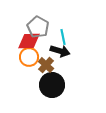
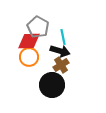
brown cross: moved 15 px right; rotated 14 degrees clockwise
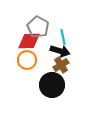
orange circle: moved 2 px left, 3 px down
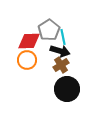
gray pentagon: moved 11 px right, 3 px down; rotated 10 degrees clockwise
black circle: moved 15 px right, 4 px down
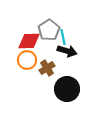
black arrow: moved 7 px right
brown cross: moved 14 px left, 3 px down
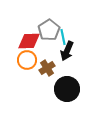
black arrow: rotated 96 degrees clockwise
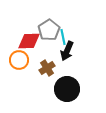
orange circle: moved 8 px left
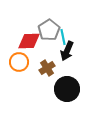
orange circle: moved 2 px down
